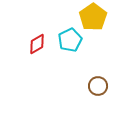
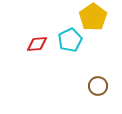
red diamond: rotated 25 degrees clockwise
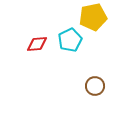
yellow pentagon: rotated 24 degrees clockwise
brown circle: moved 3 px left
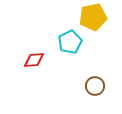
cyan pentagon: moved 2 px down
red diamond: moved 3 px left, 16 px down
